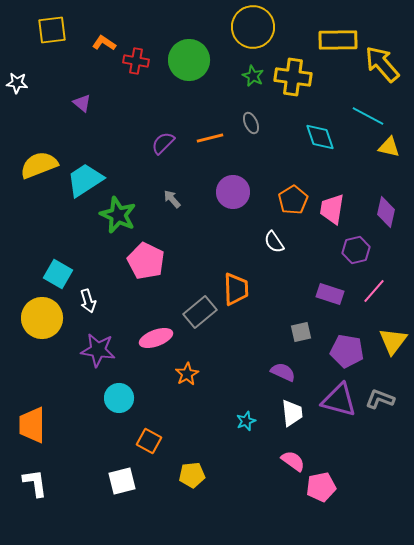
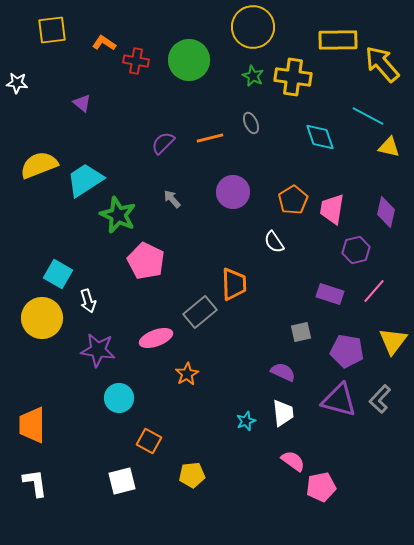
orange trapezoid at (236, 289): moved 2 px left, 5 px up
gray L-shape at (380, 399): rotated 68 degrees counterclockwise
white trapezoid at (292, 413): moved 9 px left
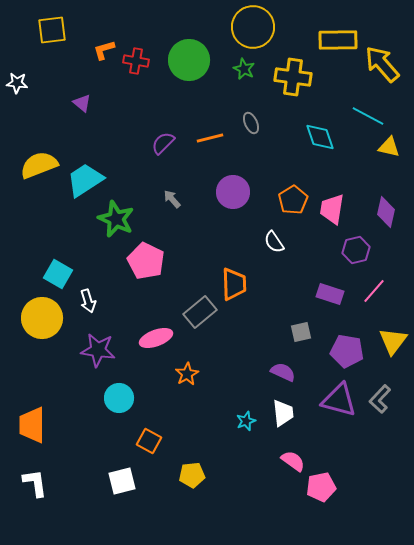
orange L-shape at (104, 43): moved 7 px down; rotated 50 degrees counterclockwise
green star at (253, 76): moved 9 px left, 7 px up
green star at (118, 215): moved 2 px left, 4 px down
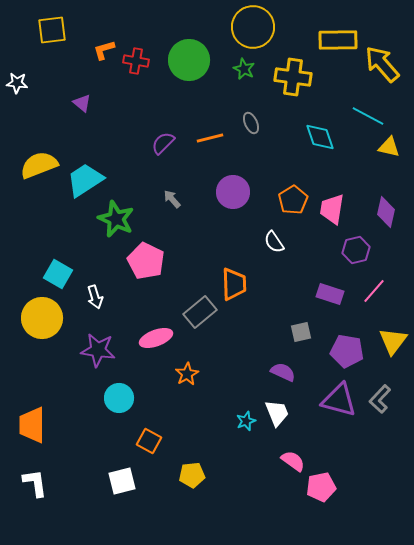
white arrow at (88, 301): moved 7 px right, 4 px up
white trapezoid at (283, 413): moved 6 px left; rotated 16 degrees counterclockwise
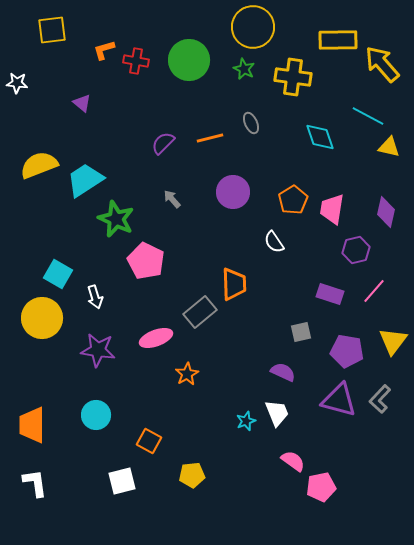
cyan circle at (119, 398): moved 23 px left, 17 px down
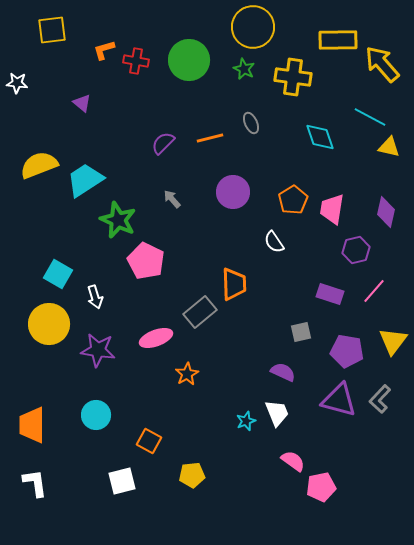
cyan line at (368, 116): moved 2 px right, 1 px down
green star at (116, 219): moved 2 px right, 1 px down
yellow circle at (42, 318): moved 7 px right, 6 px down
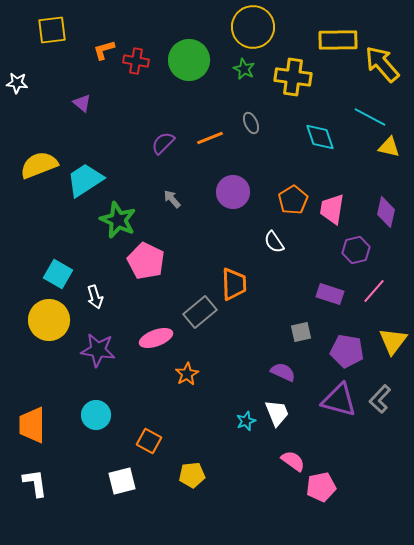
orange line at (210, 138): rotated 8 degrees counterclockwise
yellow circle at (49, 324): moved 4 px up
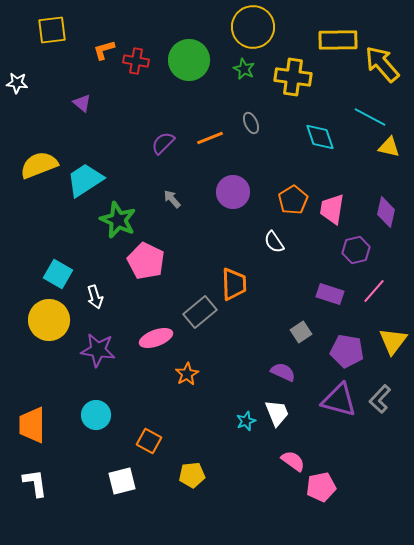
gray square at (301, 332): rotated 20 degrees counterclockwise
